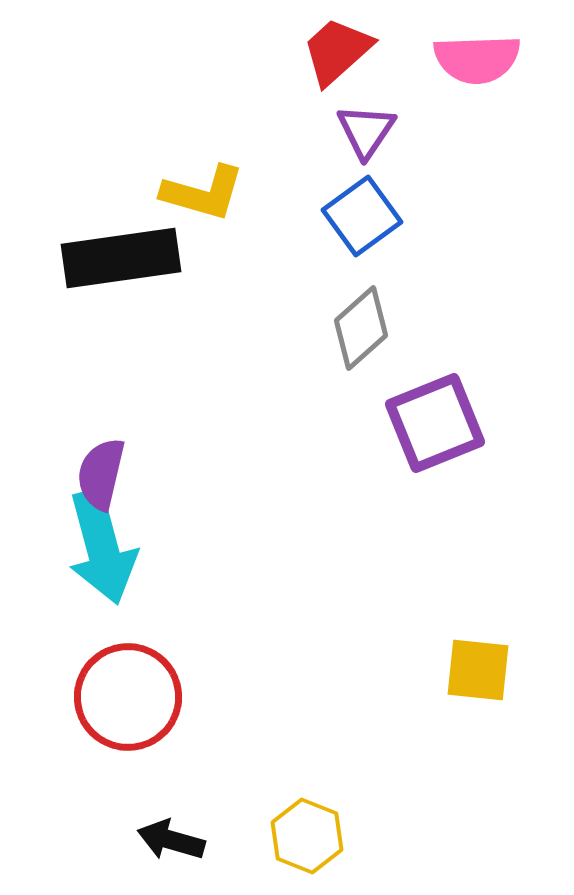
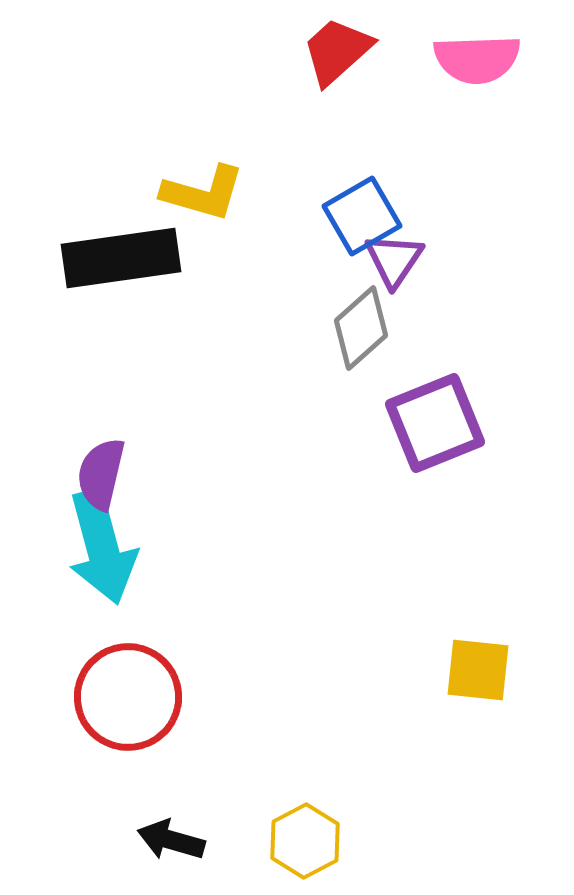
purple triangle: moved 28 px right, 129 px down
blue square: rotated 6 degrees clockwise
yellow hexagon: moved 2 px left, 5 px down; rotated 10 degrees clockwise
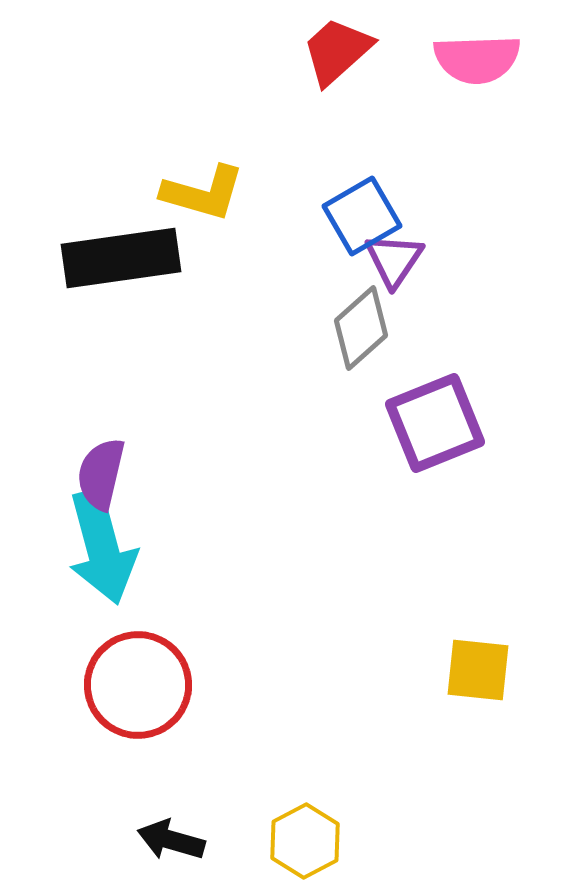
red circle: moved 10 px right, 12 px up
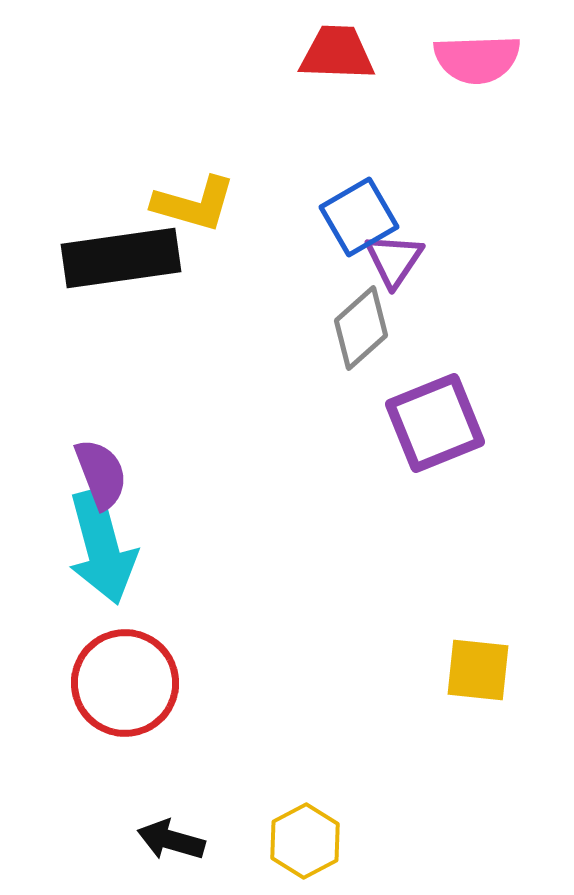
red trapezoid: moved 2 px down; rotated 44 degrees clockwise
yellow L-shape: moved 9 px left, 11 px down
blue square: moved 3 px left, 1 px down
purple semicircle: rotated 146 degrees clockwise
red circle: moved 13 px left, 2 px up
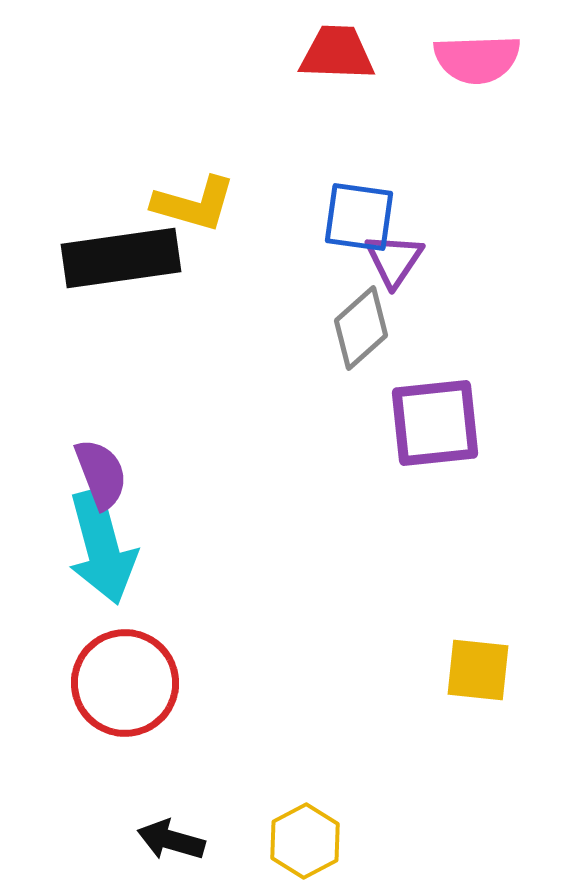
blue square: rotated 38 degrees clockwise
purple square: rotated 16 degrees clockwise
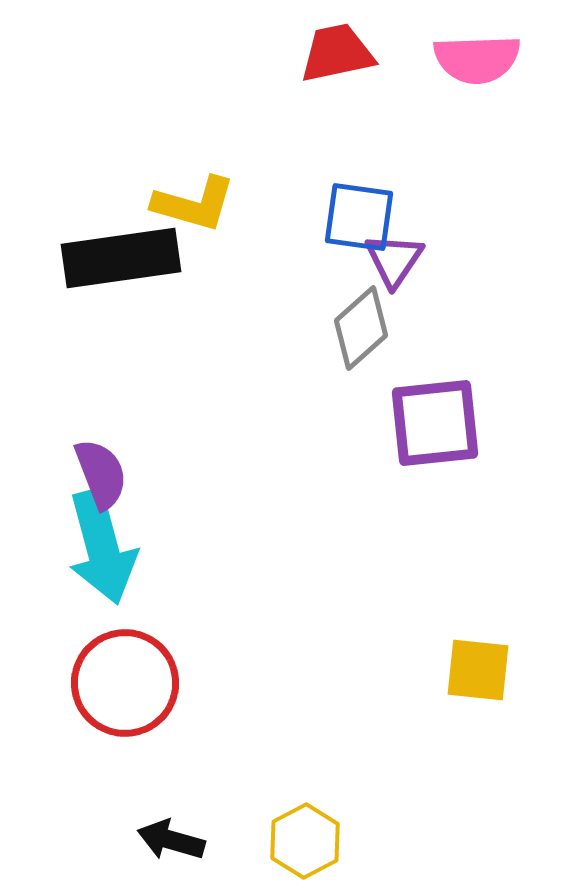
red trapezoid: rotated 14 degrees counterclockwise
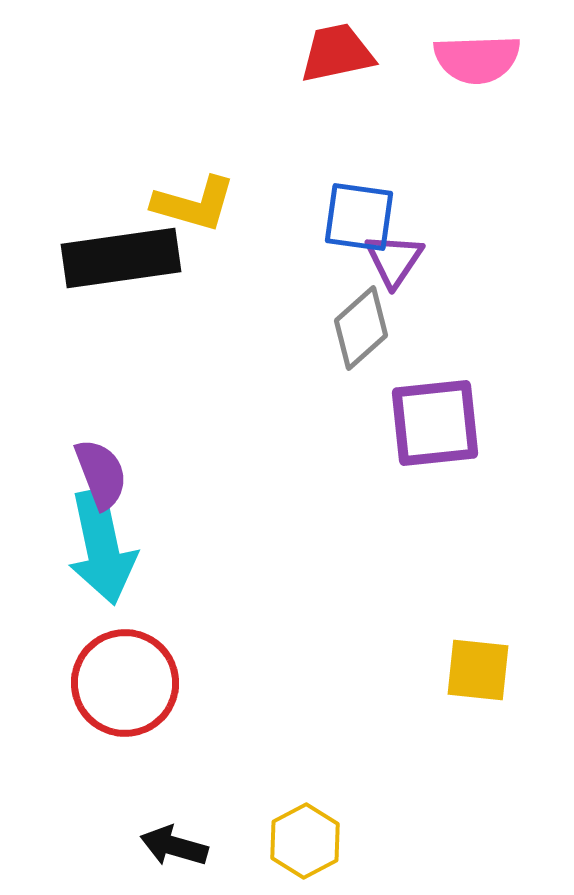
cyan arrow: rotated 3 degrees clockwise
black arrow: moved 3 px right, 6 px down
